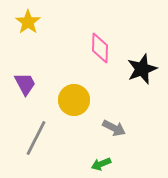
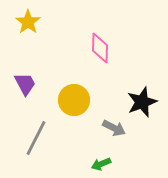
black star: moved 33 px down
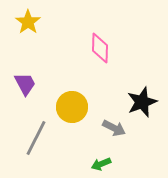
yellow circle: moved 2 px left, 7 px down
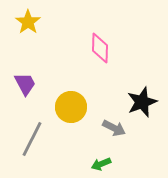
yellow circle: moved 1 px left
gray line: moved 4 px left, 1 px down
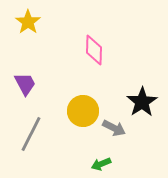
pink diamond: moved 6 px left, 2 px down
black star: rotated 12 degrees counterclockwise
yellow circle: moved 12 px right, 4 px down
gray line: moved 1 px left, 5 px up
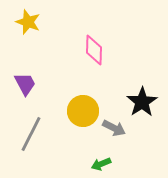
yellow star: rotated 15 degrees counterclockwise
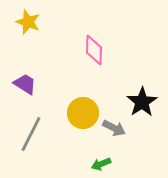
purple trapezoid: rotated 30 degrees counterclockwise
yellow circle: moved 2 px down
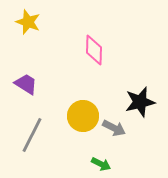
purple trapezoid: moved 1 px right
black star: moved 2 px left; rotated 20 degrees clockwise
yellow circle: moved 3 px down
gray line: moved 1 px right, 1 px down
green arrow: rotated 132 degrees counterclockwise
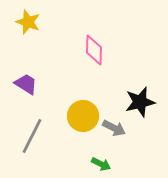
gray line: moved 1 px down
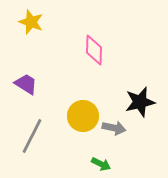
yellow star: moved 3 px right
gray arrow: rotated 15 degrees counterclockwise
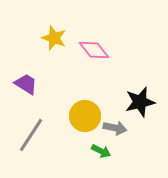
yellow star: moved 23 px right, 16 px down
pink diamond: rotated 40 degrees counterclockwise
yellow circle: moved 2 px right
gray arrow: moved 1 px right
gray line: moved 1 px left, 1 px up; rotated 6 degrees clockwise
green arrow: moved 13 px up
